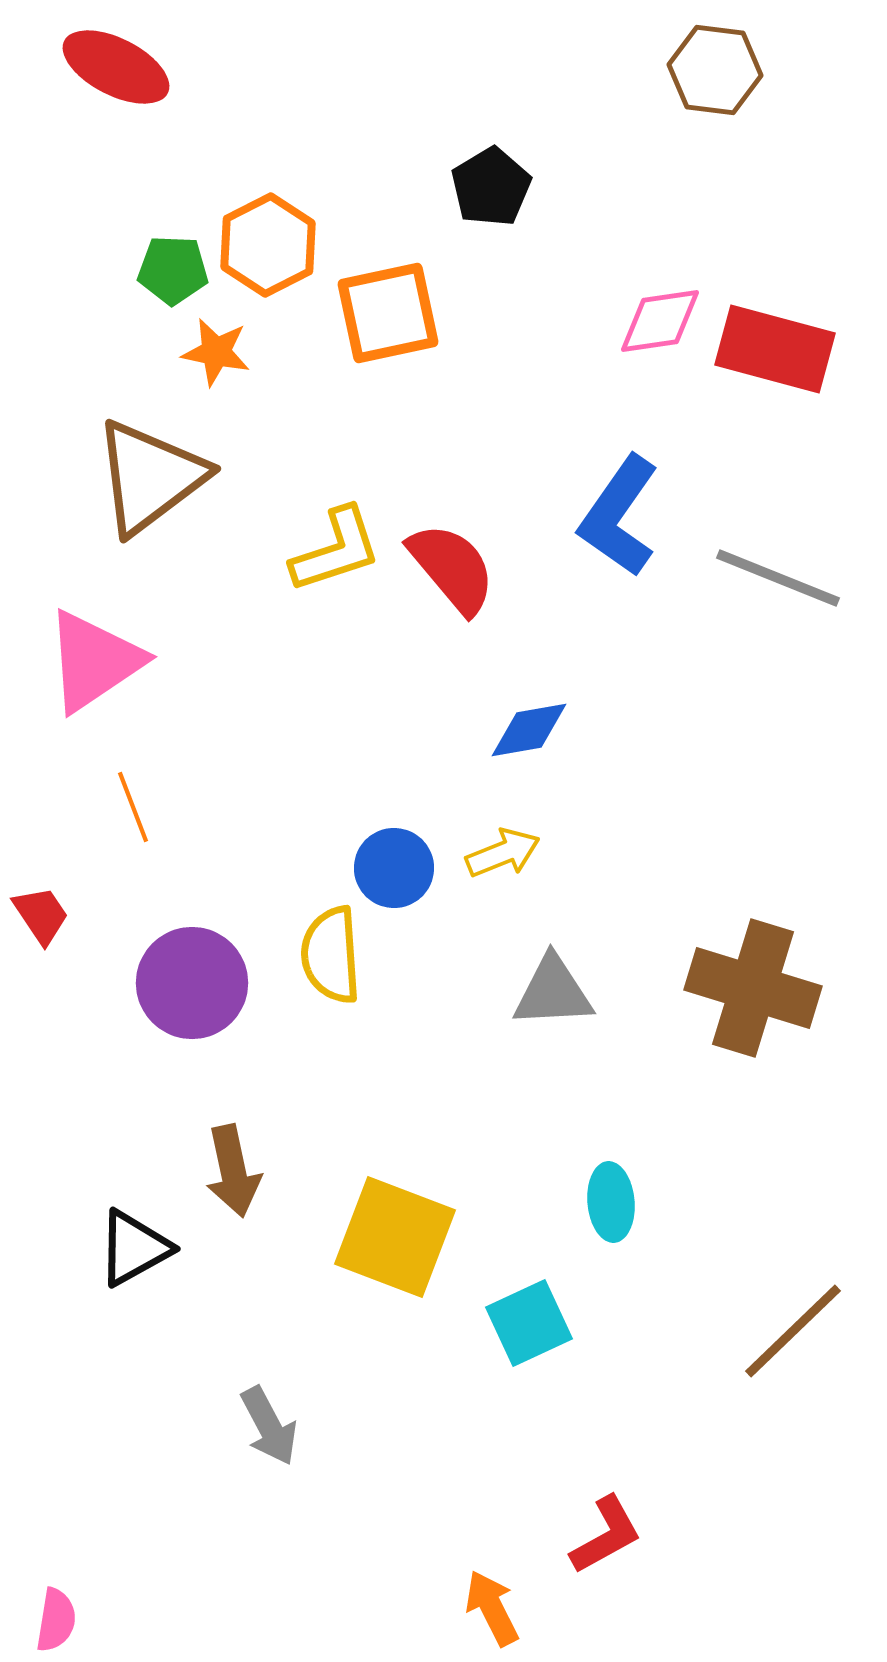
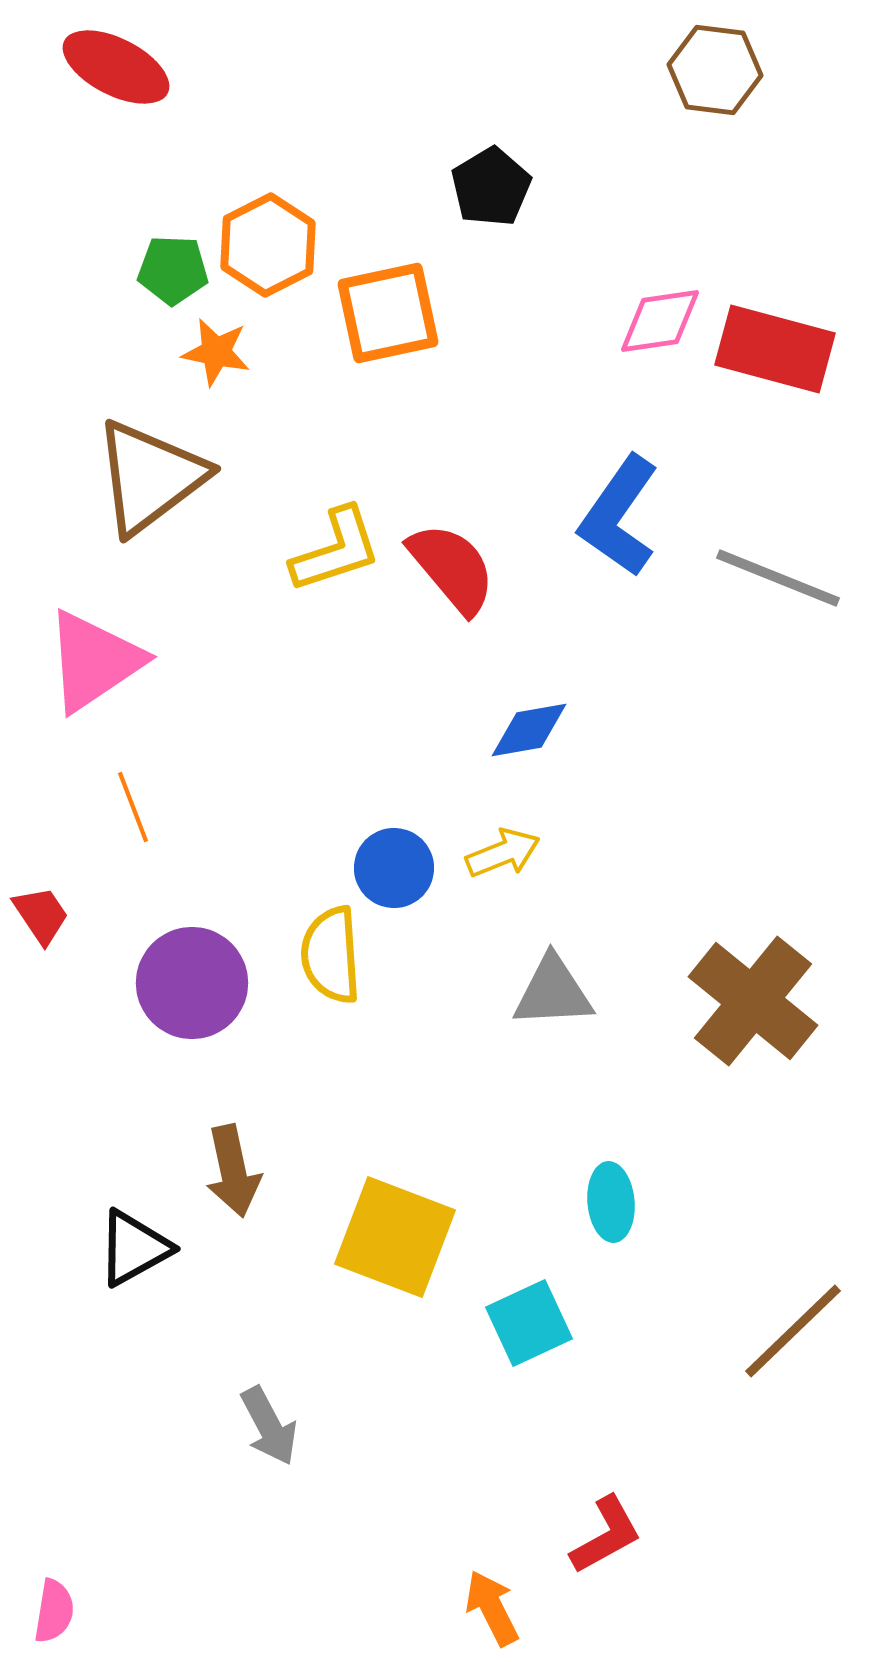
brown cross: moved 13 px down; rotated 22 degrees clockwise
pink semicircle: moved 2 px left, 9 px up
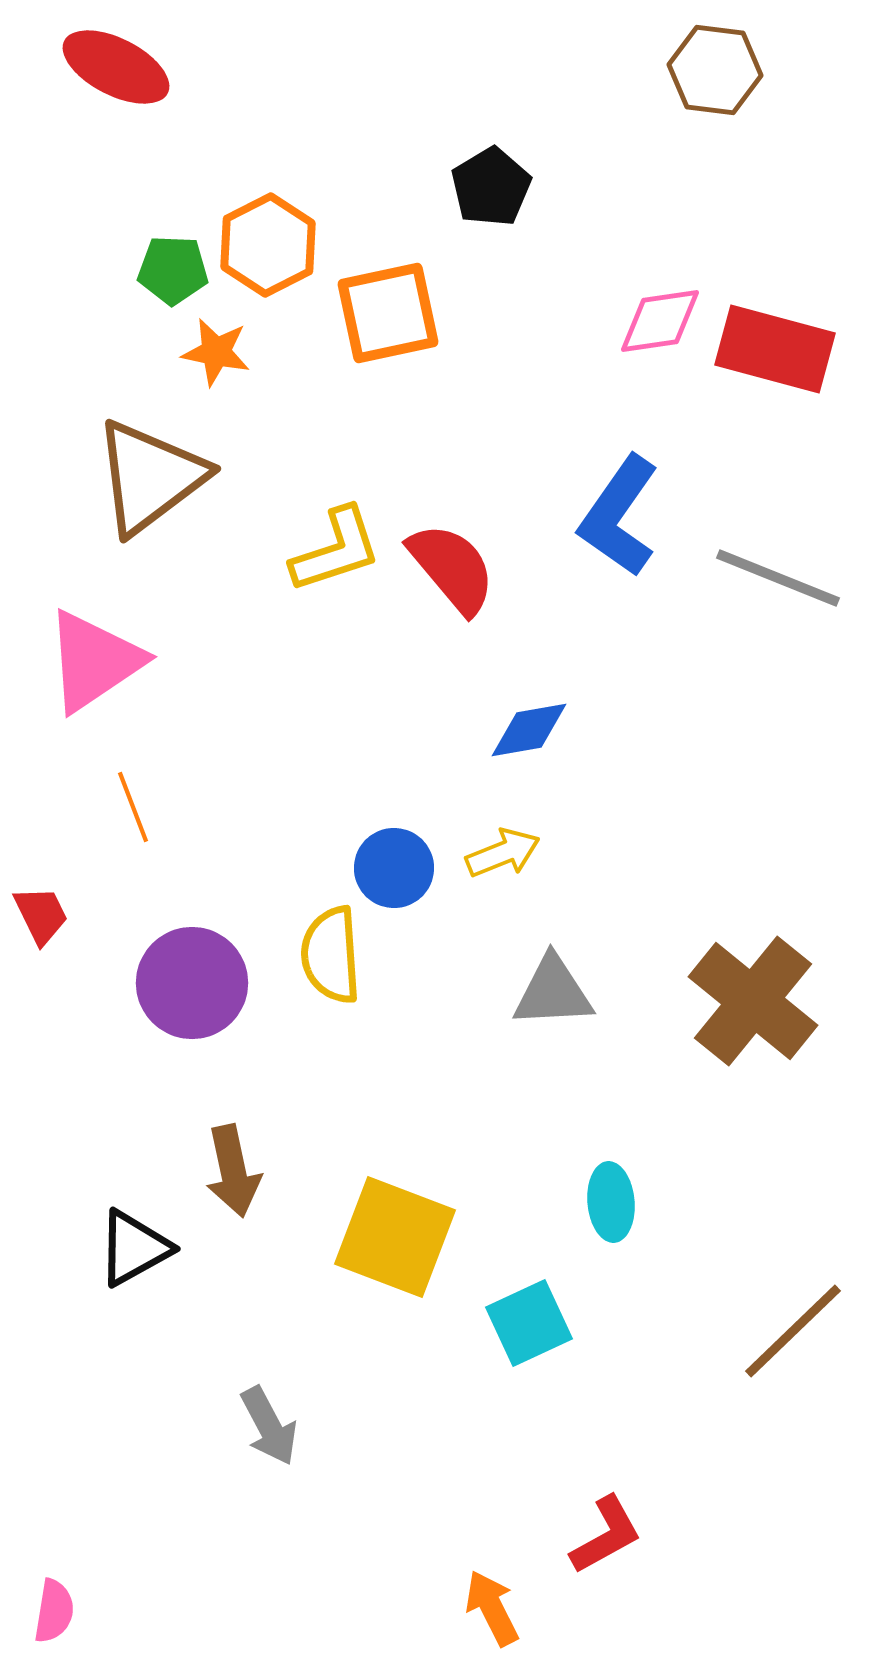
red trapezoid: rotated 8 degrees clockwise
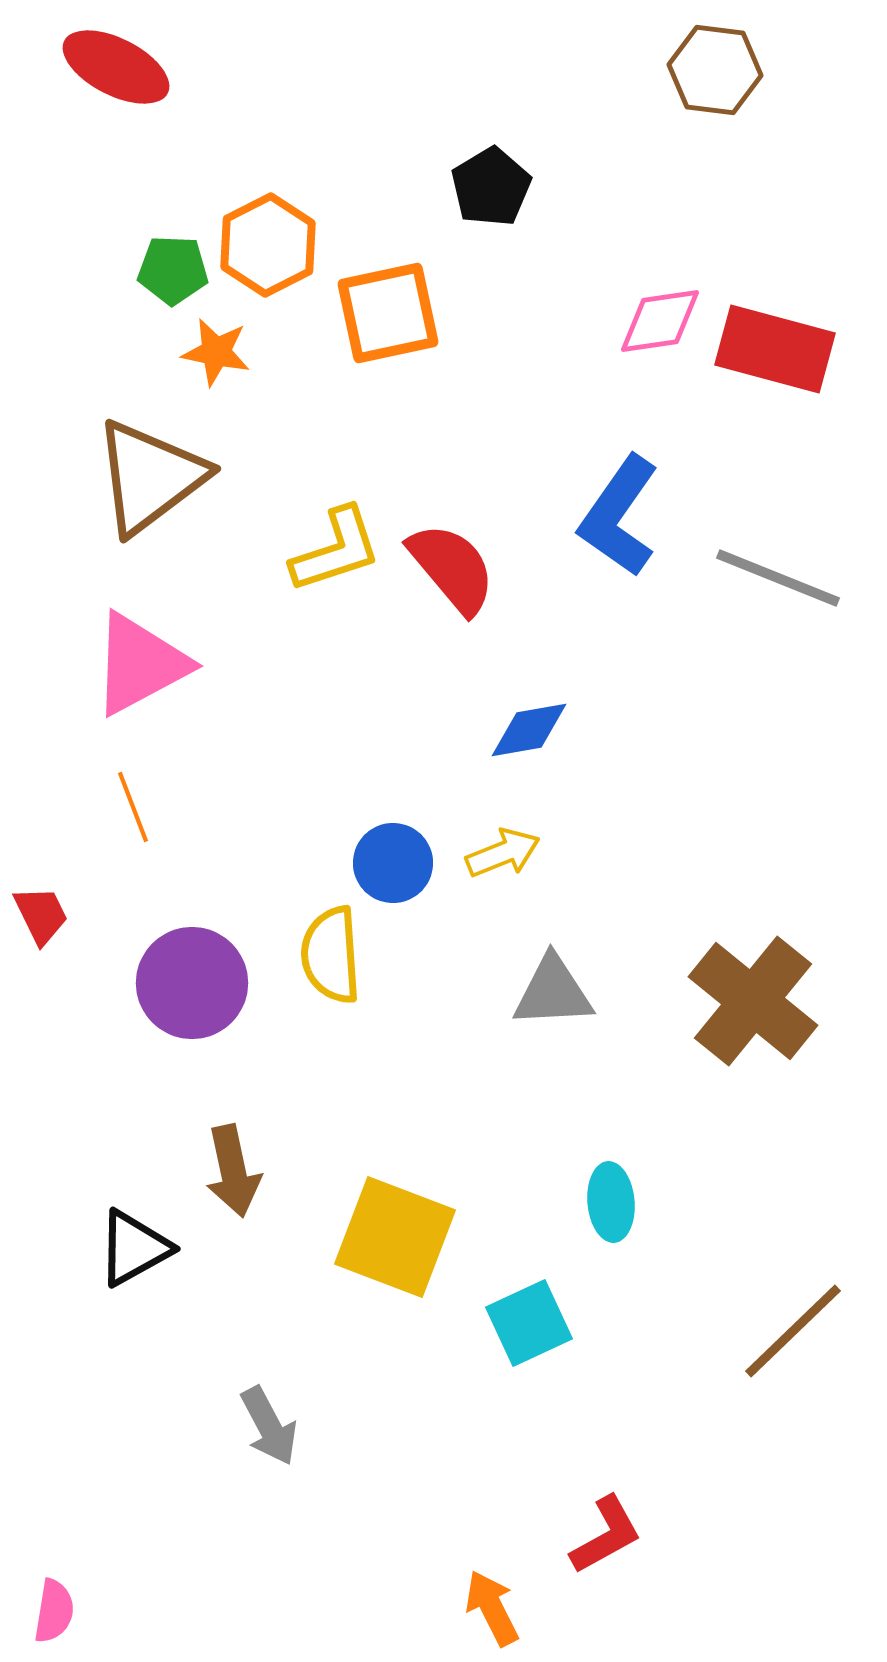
pink triangle: moved 46 px right, 3 px down; rotated 6 degrees clockwise
blue circle: moved 1 px left, 5 px up
